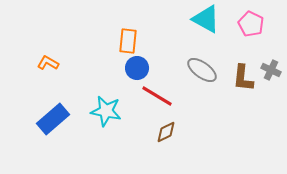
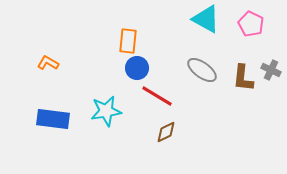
cyan star: rotated 20 degrees counterclockwise
blue rectangle: rotated 48 degrees clockwise
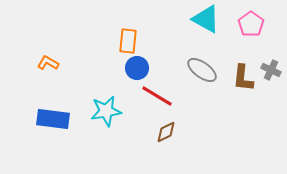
pink pentagon: rotated 10 degrees clockwise
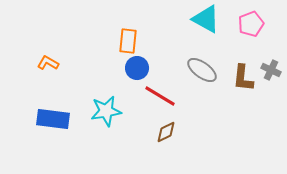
pink pentagon: rotated 15 degrees clockwise
red line: moved 3 px right
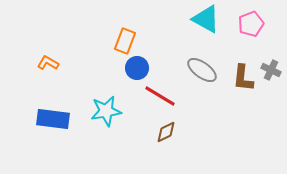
orange rectangle: moved 3 px left; rotated 15 degrees clockwise
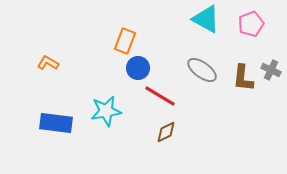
blue circle: moved 1 px right
blue rectangle: moved 3 px right, 4 px down
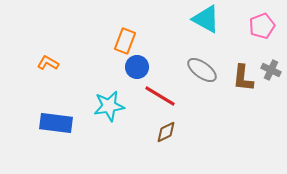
pink pentagon: moved 11 px right, 2 px down
blue circle: moved 1 px left, 1 px up
cyan star: moved 3 px right, 5 px up
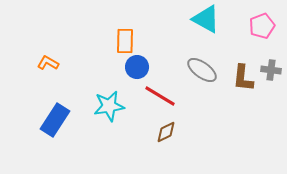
orange rectangle: rotated 20 degrees counterclockwise
gray cross: rotated 18 degrees counterclockwise
blue rectangle: moved 1 px left, 3 px up; rotated 64 degrees counterclockwise
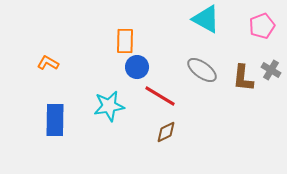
gray cross: rotated 24 degrees clockwise
blue rectangle: rotated 32 degrees counterclockwise
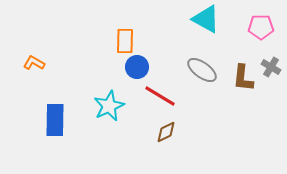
pink pentagon: moved 1 px left, 1 px down; rotated 20 degrees clockwise
orange L-shape: moved 14 px left
gray cross: moved 3 px up
cyan star: rotated 16 degrees counterclockwise
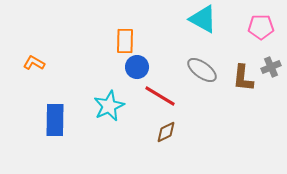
cyan triangle: moved 3 px left
gray cross: rotated 36 degrees clockwise
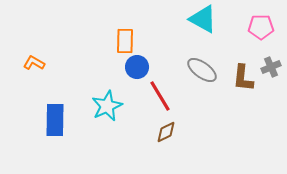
red line: rotated 28 degrees clockwise
cyan star: moved 2 px left
